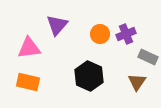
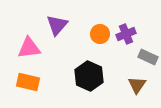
brown triangle: moved 3 px down
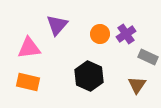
purple cross: rotated 12 degrees counterclockwise
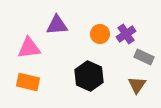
purple triangle: rotated 45 degrees clockwise
gray rectangle: moved 4 px left
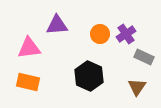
brown triangle: moved 2 px down
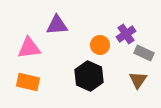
orange circle: moved 11 px down
gray rectangle: moved 4 px up
brown triangle: moved 1 px right, 7 px up
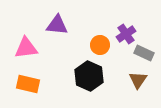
purple triangle: rotated 10 degrees clockwise
pink triangle: moved 3 px left
orange rectangle: moved 2 px down
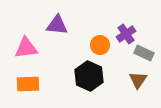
orange rectangle: rotated 15 degrees counterclockwise
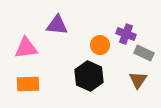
purple cross: rotated 36 degrees counterclockwise
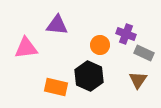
orange rectangle: moved 28 px right, 3 px down; rotated 15 degrees clockwise
